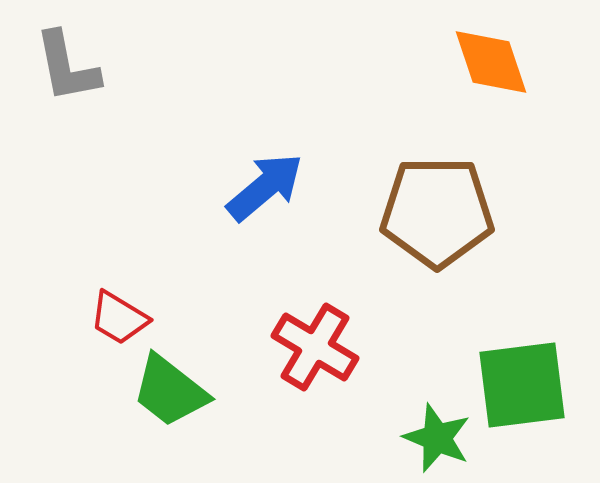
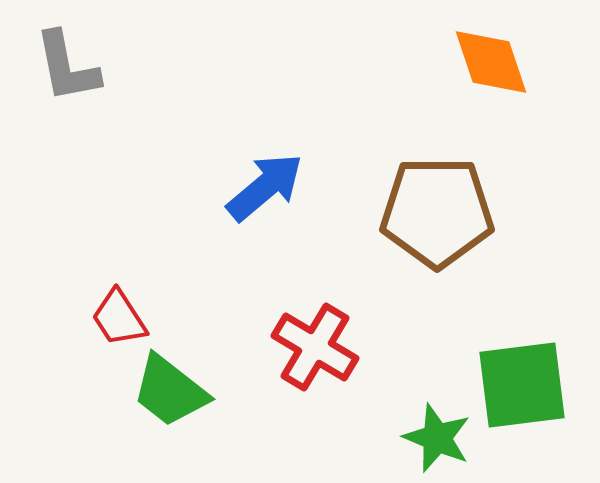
red trapezoid: rotated 26 degrees clockwise
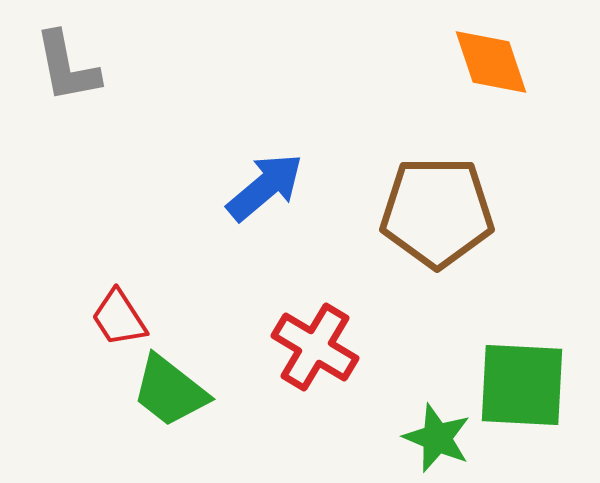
green square: rotated 10 degrees clockwise
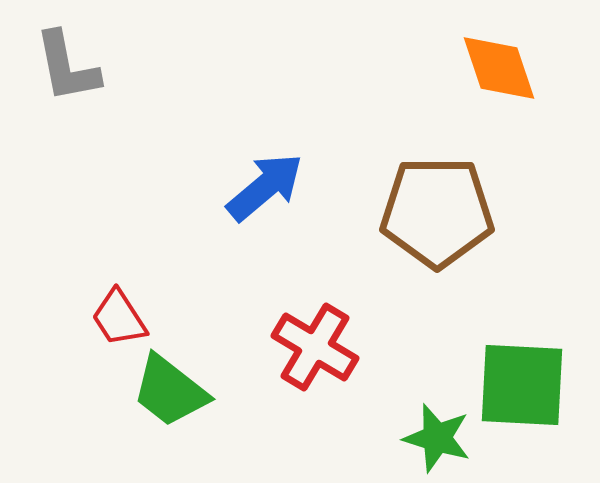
orange diamond: moved 8 px right, 6 px down
green star: rotated 6 degrees counterclockwise
